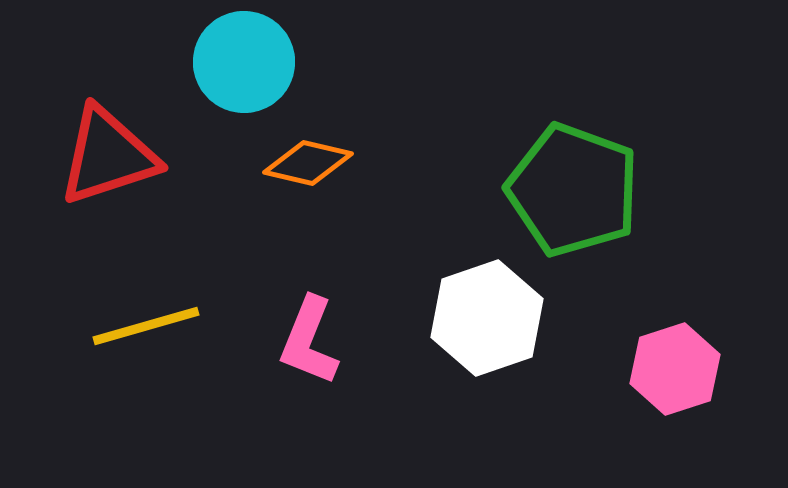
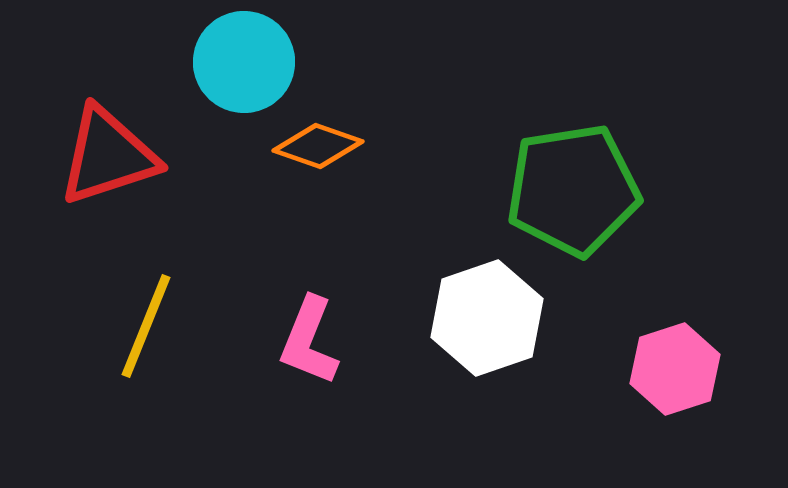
orange diamond: moved 10 px right, 17 px up; rotated 6 degrees clockwise
green pentagon: rotated 29 degrees counterclockwise
yellow line: rotated 52 degrees counterclockwise
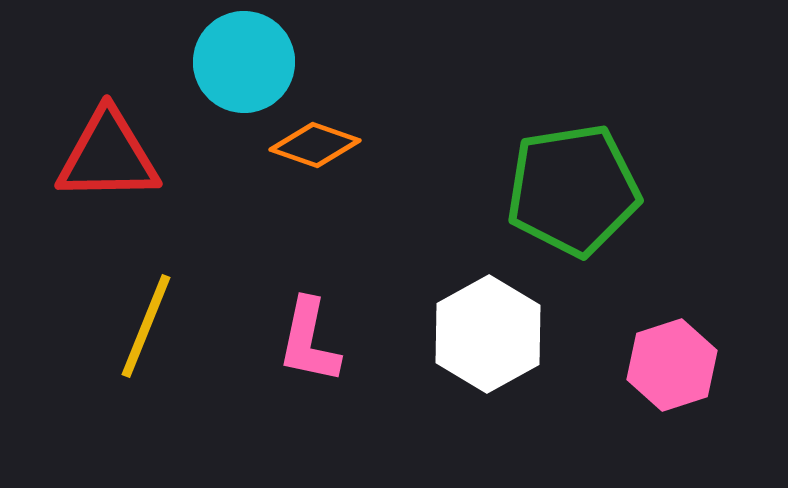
orange diamond: moved 3 px left, 1 px up
red triangle: rotated 17 degrees clockwise
white hexagon: moved 1 px right, 16 px down; rotated 10 degrees counterclockwise
pink L-shape: rotated 10 degrees counterclockwise
pink hexagon: moved 3 px left, 4 px up
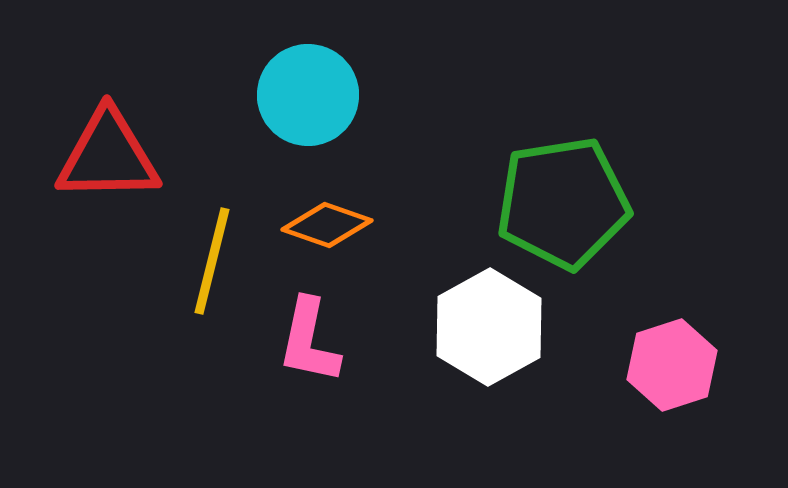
cyan circle: moved 64 px right, 33 px down
orange diamond: moved 12 px right, 80 px down
green pentagon: moved 10 px left, 13 px down
yellow line: moved 66 px right, 65 px up; rotated 8 degrees counterclockwise
white hexagon: moved 1 px right, 7 px up
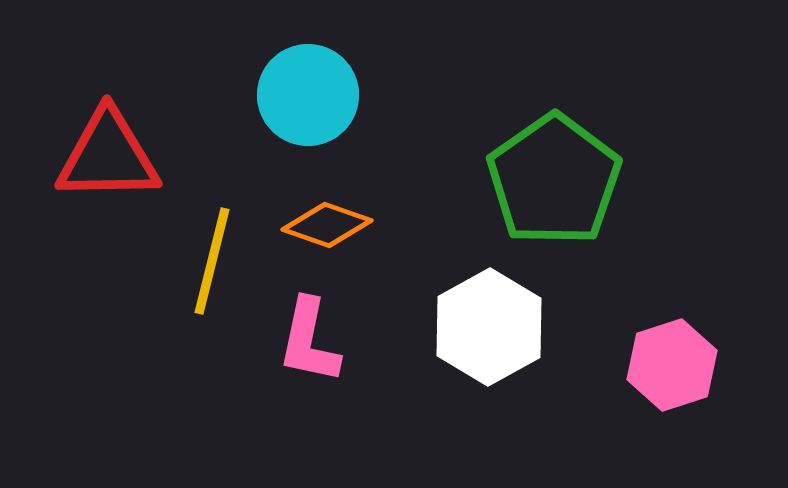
green pentagon: moved 9 px left, 23 px up; rotated 26 degrees counterclockwise
